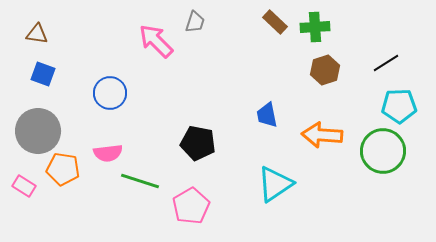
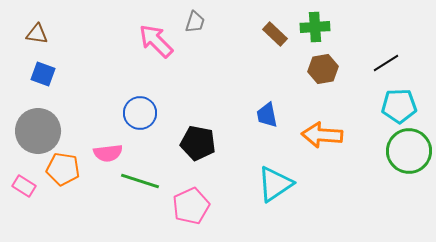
brown rectangle: moved 12 px down
brown hexagon: moved 2 px left, 1 px up; rotated 8 degrees clockwise
blue circle: moved 30 px right, 20 px down
green circle: moved 26 px right
pink pentagon: rotated 6 degrees clockwise
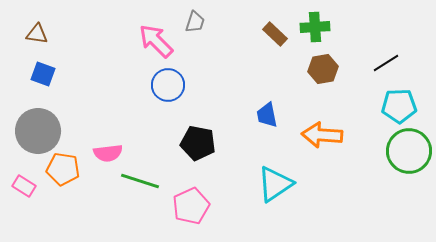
blue circle: moved 28 px right, 28 px up
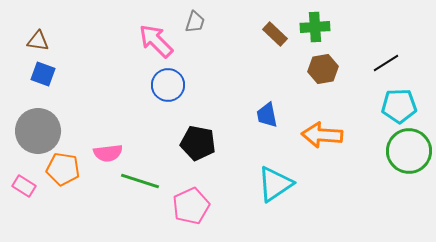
brown triangle: moved 1 px right, 7 px down
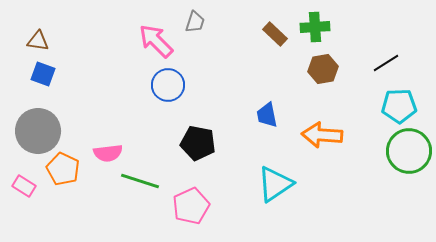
orange pentagon: rotated 16 degrees clockwise
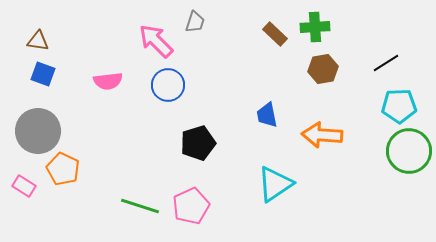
black pentagon: rotated 28 degrees counterclockwise
pink semicircle: moved 72 px up
green line: moved 25 px down
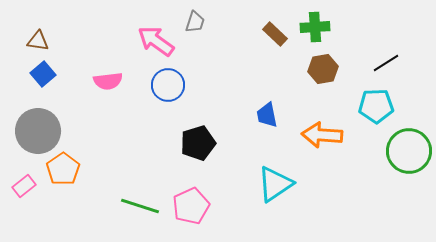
pink arrow: rotated 9 degrees counterclockwise
blue square: rotated 30 degrees clockwise
cyan pentagon: moved 23 px left
orange pentagon: rotated 12 degrees clockwise
pink rectangle: rotated 70 degrees counterclockwise
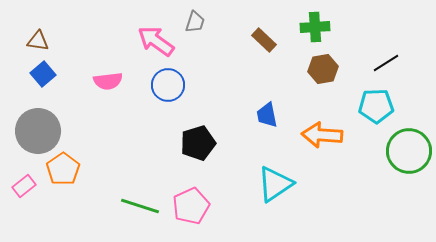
brown rectangle: moved 11 px left, 6 px down
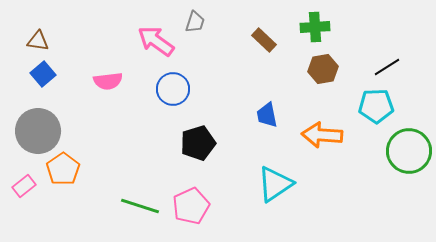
black line: moved 1 px right, 4 px down
blue circle: moved 5 px right, 4 px down
